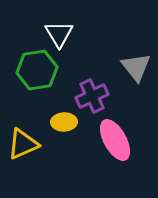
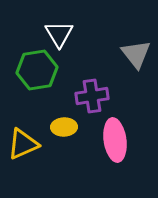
gray triangle: moved 13 px up
purple cross: rotated 16 degrees clockwise
yellow ellipse: moved 5 px down
pink ellipse: rotated 21 degrees clockwise
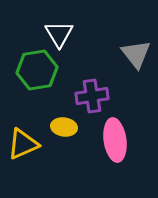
yellow ellipse: rotated 10 degrees clockwise
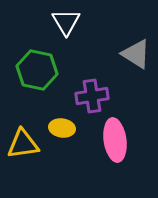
white triangle: moved 7 px right, 12 px up
gray triangle: rotated 20 degrees counterclockwise
green hexagon: rotated 21 degrees clockwise
yellow ellipse: moved 2 px left, 1 px down
yellow triangle: rotated 16 degrees clockwise
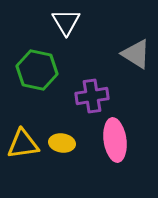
yellow ellipse: moved 15 px down
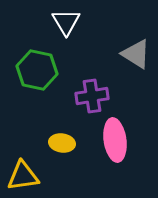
yellow triangle: moved 32 px down
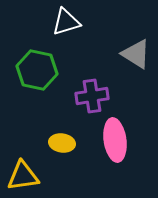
white triangle: rotated 44 degrees clockwise
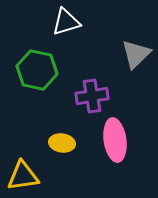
gray triangle: rotated 44 degrees clockwise
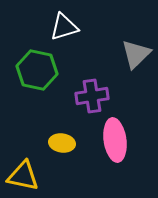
white triangle: moved 2 px left, 5 px down
yellow triangle: rotated 20 degrees clockwise
